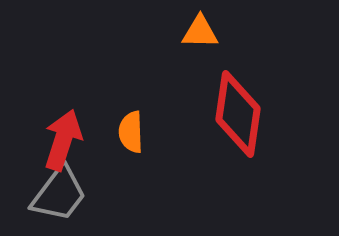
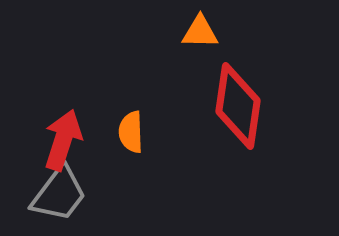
red diamond: moved 8 px up
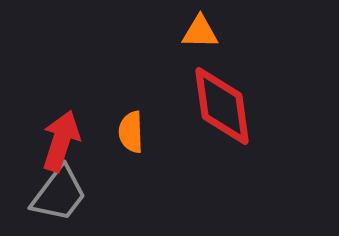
red diamond: moved 16 px left; rotated 16 degrees counterclockwise
red arrow: moved 2 px left, 1 px down
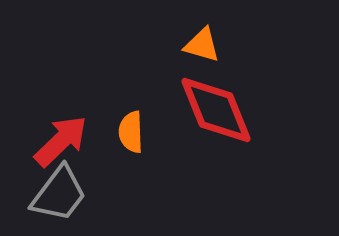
orange triangle: moved 2 px right, 13 px down; rotated 15 degrees clockwise
red diamond: moved 6 px left, 4 px down; rotated 14 degrees counterclockwise
red arrow: rotated 28 degrees clockwise
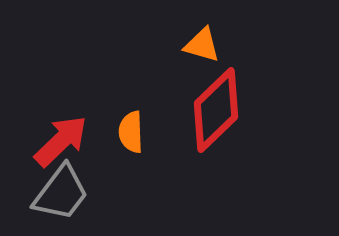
red diamond: rotated 68 degrees clockwise
gray trapezoid: moved 2 px right, 1 px up
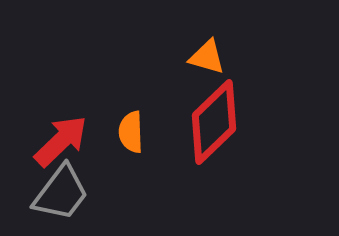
orange triangle: moved 5 px right, 12 px down
red diamond: moved 2 px left, 12 px down
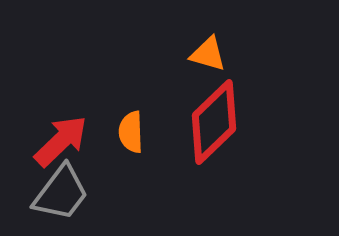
orange triangle: moved 1 px right, 3 px up
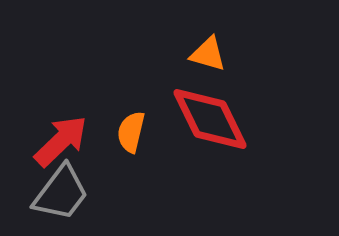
red diamond: moved 4 px left, 3 px up; rotated 72 degrees counterclockwise
orange semicircle: rotated 15 degrees clockwise
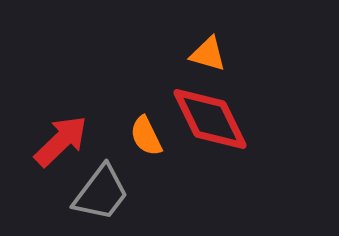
orange semicircle: moved 15 px right, 4 px down; rotated 39 degrees counterclockwise
gray trapezoid: moved 40 px right
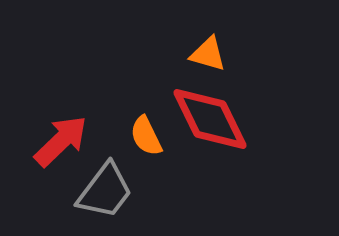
gray trapezoid: moved 4 px right, 2 px up
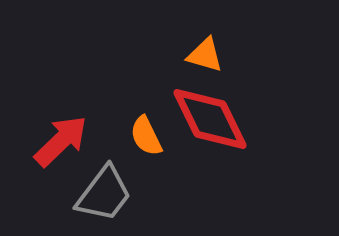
orange triangle: moved 3 px left, 1 px down
gray trapezoid: moved 1 px left, 3 px down
